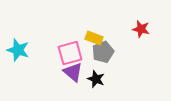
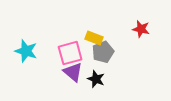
cyan star: moved 8 px right, 1 px down
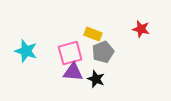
yellow rectangle: moved 1 px left, 4 px up
purple triangle: rotated 35 degrees counterclockwise
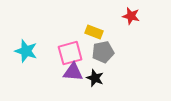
red star: moved 10 px left, 13 px up
yellow rectangle: moved 1 px right, 2 px up
gray pentagon: rotated 10 degrees clockwise
black star: moved 1 px left, 1 px up
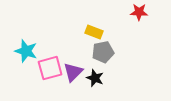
red star: moved 8 px right, 4 px up; rotated 12 degrees counterclockwise
pink square: moved 20 px left, 15 px down
purple triangle: rotated 50 degrees counterclockwise
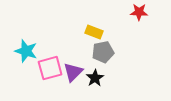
black star: rotated 18 degrees clockwise
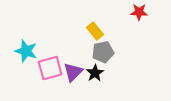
yellow rectangle: moved 1 px right, 1 px up; rotated 30 degrees clockwise
black star: moved 5 px up
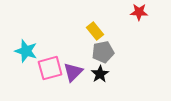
black star: moved 5 px right, 1 px down
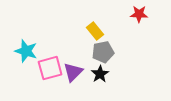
red star: moved 2 px down
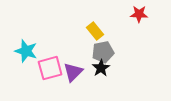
black star: moved 1 px right, 6 px up
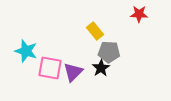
gray pentagon: moved 6 px right; rotated 15 degrees clockwise
pink square: rotated 25 degrees clockwise
